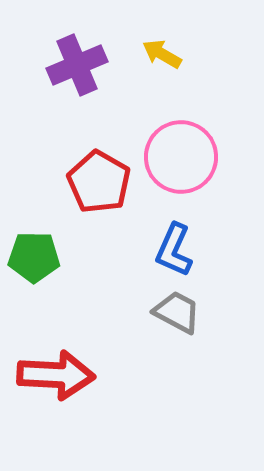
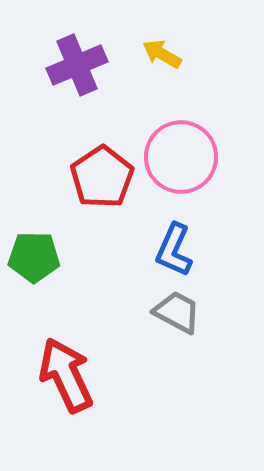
red pentagon: moved 3 px right, 5 px up; rotated 8 degrees clockwise
red arrow: moved 10 px right; rotated 118 degrees counterclockwise
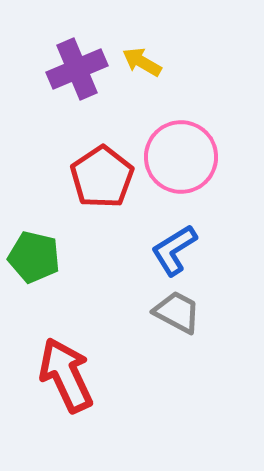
yellow arrow: moved 20 px left, 8 px down
purple cross: moved 4 px down
blue L-shape: rotated 34 degrees clockwise
green pentagon: rotated 12 degrees clockwise
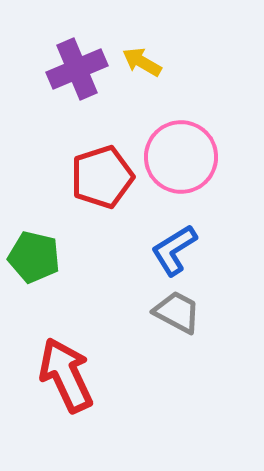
red pentagon: rotated 16 degrees clockwise
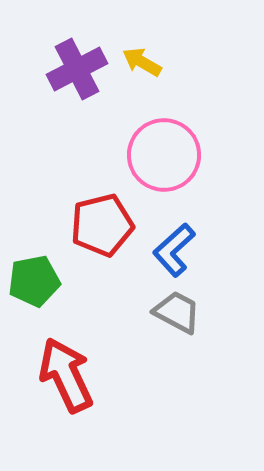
purple cross: rotated 4 degrees counterclockwise
pink circle: moved 17 px left, 2 px up
red pentagon: moved 48 px down; rotated 4 degrees clockwise
blue L-shape: rotated 10 degrees counterclockwise
green pentagon: moved 24 px down; rotated 24 degrees counterclockwise
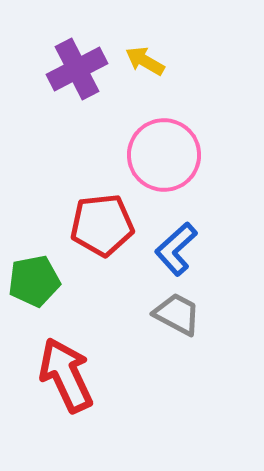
yellow arrow: moved 3 px right, 1 px up
red pentagon: rotated 8 degrees clockwise
blue L-shape: moved 2 px right, 1 px up
gray trapezoid: moved 2 px down
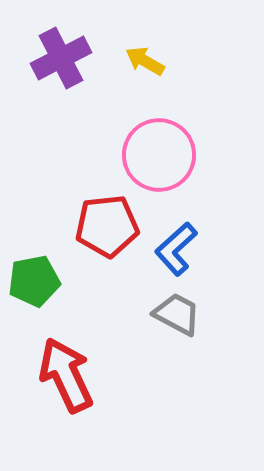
purple cross: moved 16 px left, 11 px up
pink circle: moved 5 px left
red pentagon: moved 5 px right, 1 px down
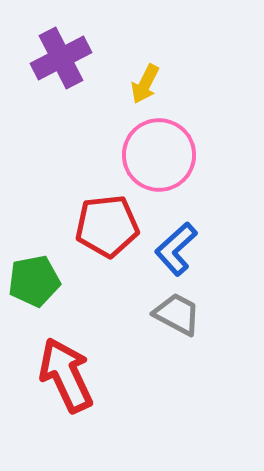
yellow arrow: moved 23 px down; rotated 93 degrees counterclockwise
